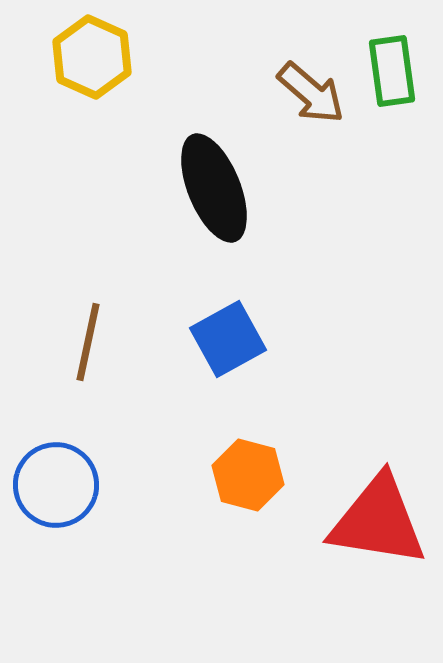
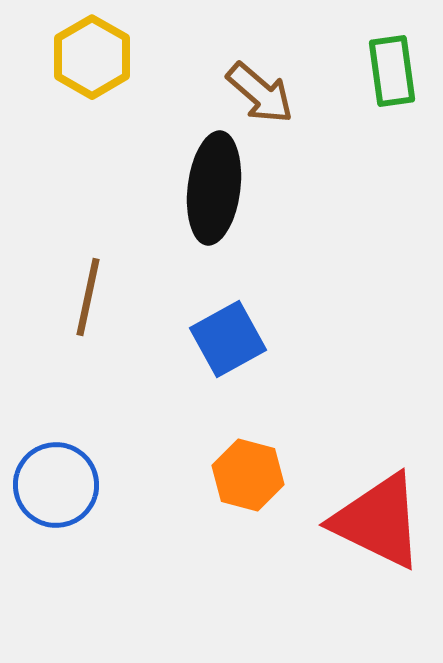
yellow hexagon: rotated 6 degrees clockwise
brown arrow: moved 51 px left
black ellipse: rotated 29 degrees clockwise
brown line: moved 45 px up
red triangle: rotated 17 degrees clockwise
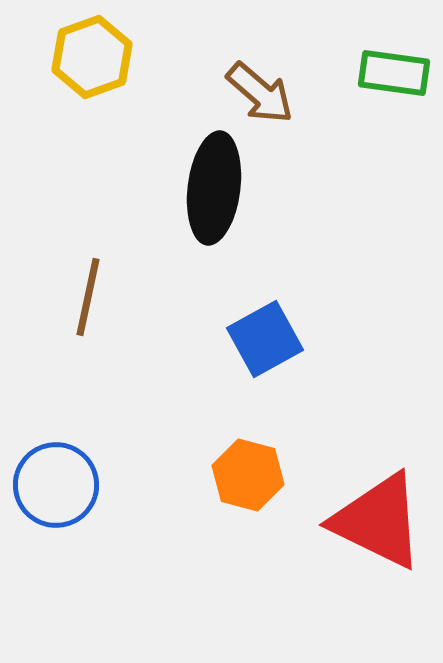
yellow hexagon: rotated 10 degrees clockwise
green rectangle: moved 2 px right, 2 px down; rotated 74 degrees counterclockwise
blue square: moved 37 px right
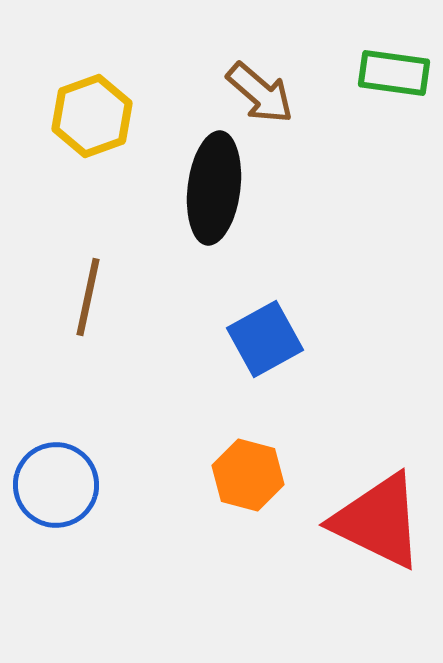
yellow hexagon: moved 59 px down
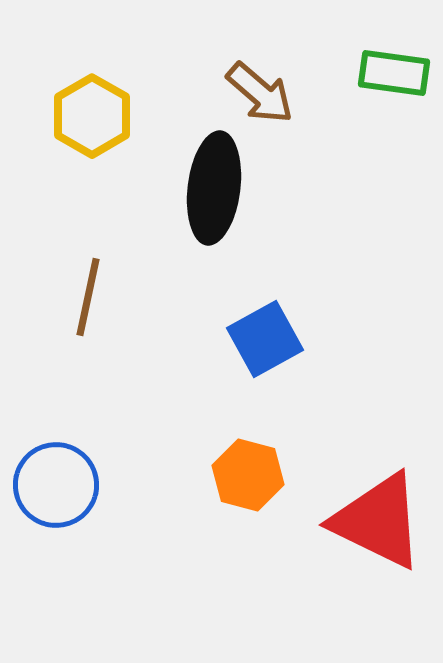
yellow hexagon: rotated 10 degrees counterclockwise
